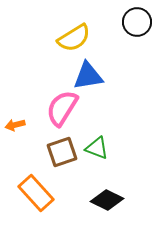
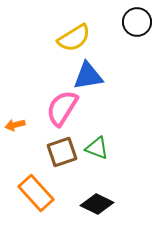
black diamond: moved 10 px left, 4 px down
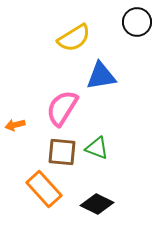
blue triangle: moved 13 px right
brown square: rotated 24 degrees clockwise
orange rectangle: moved 8 px right, 4 px up
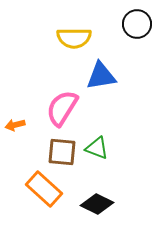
black circle: moved 2 px down
yellow semicircle: rotated 32 degrees clockwise
orange rectangle: rotated 6 degrees counterclockwise
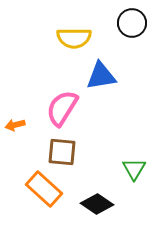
black circle: moved 5 px left, 1 px up
green triangle: moved 37 px right, 21 px down; rotated 40 degrees clockwise
black diamond: rotated 8 degrees clockwise
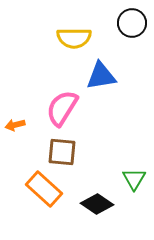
green triangle: moved 10 px down
